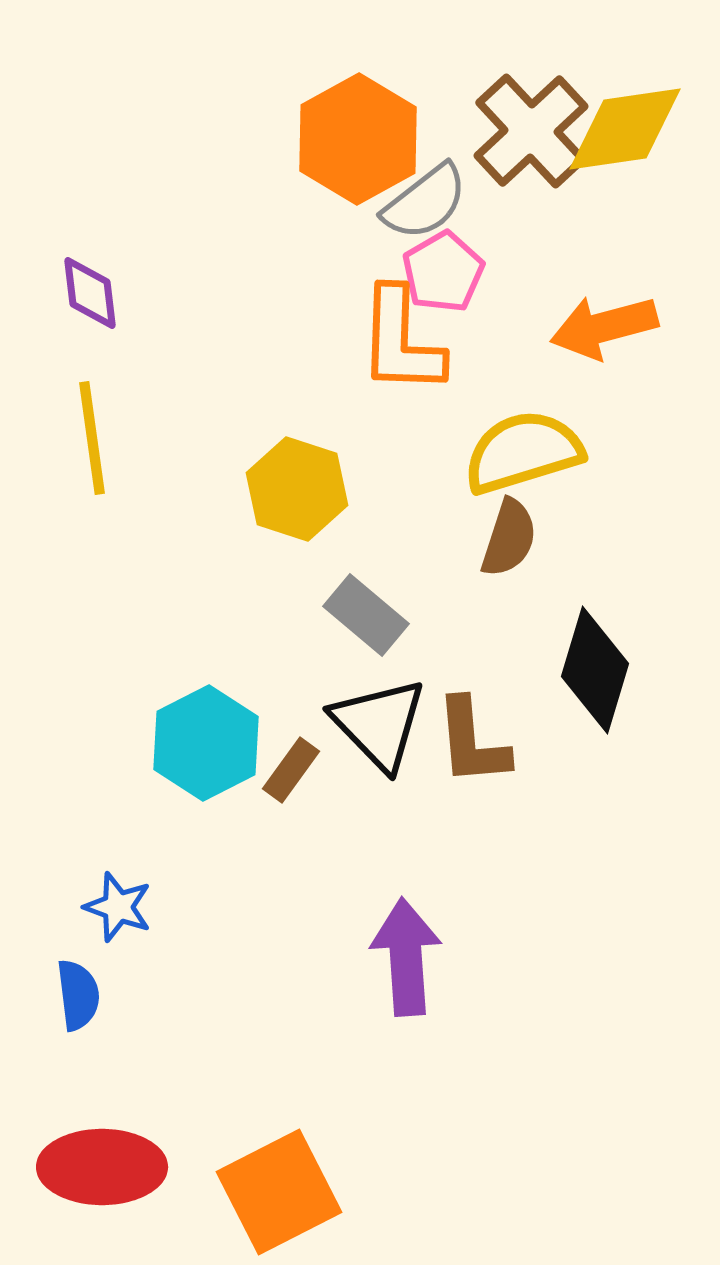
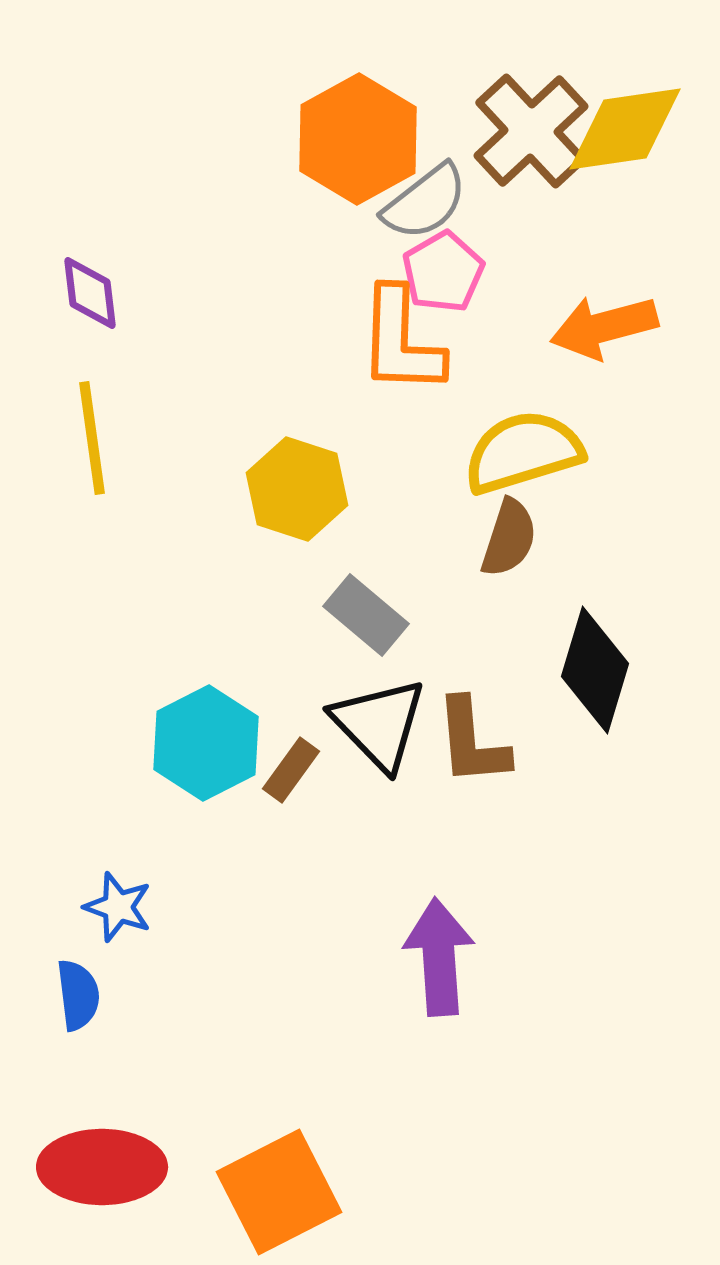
purple arrow: moved 33 px right
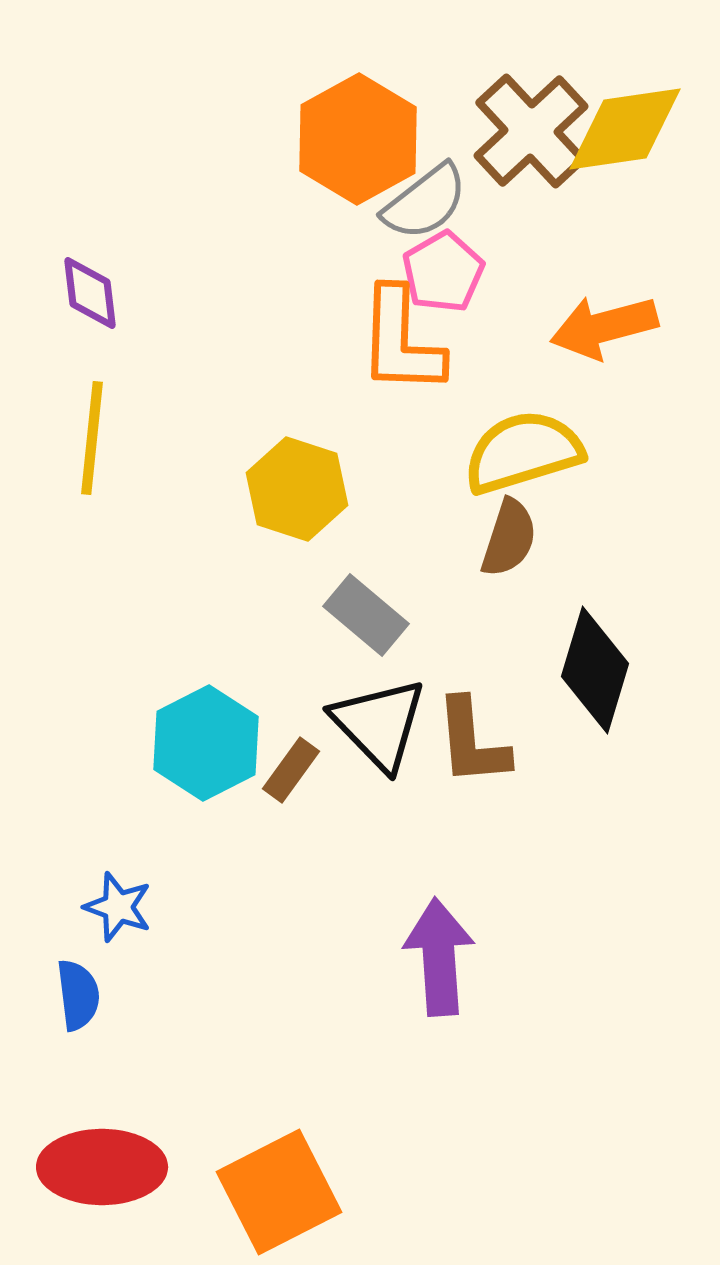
yellow line: rotated 14 degrees clockwise
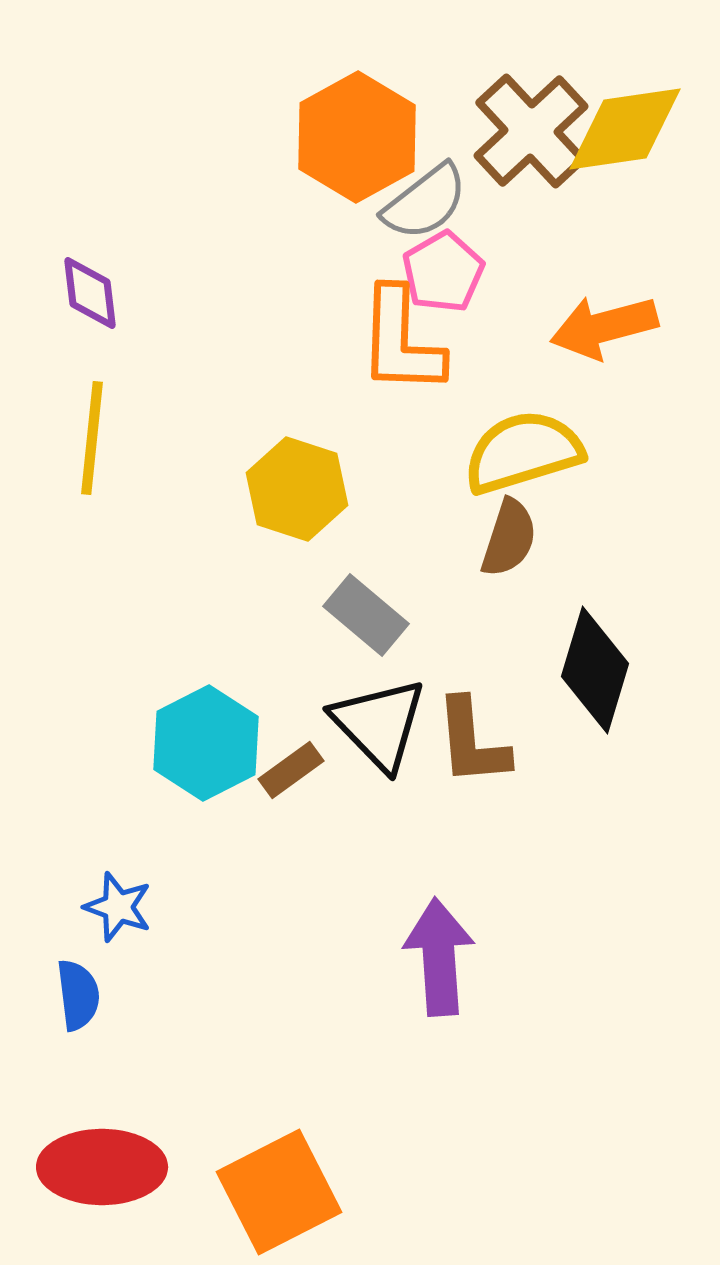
orange hexagon: moved 1 px left, 2 px up
brown rectangle: rotated 18 degrees clockwise
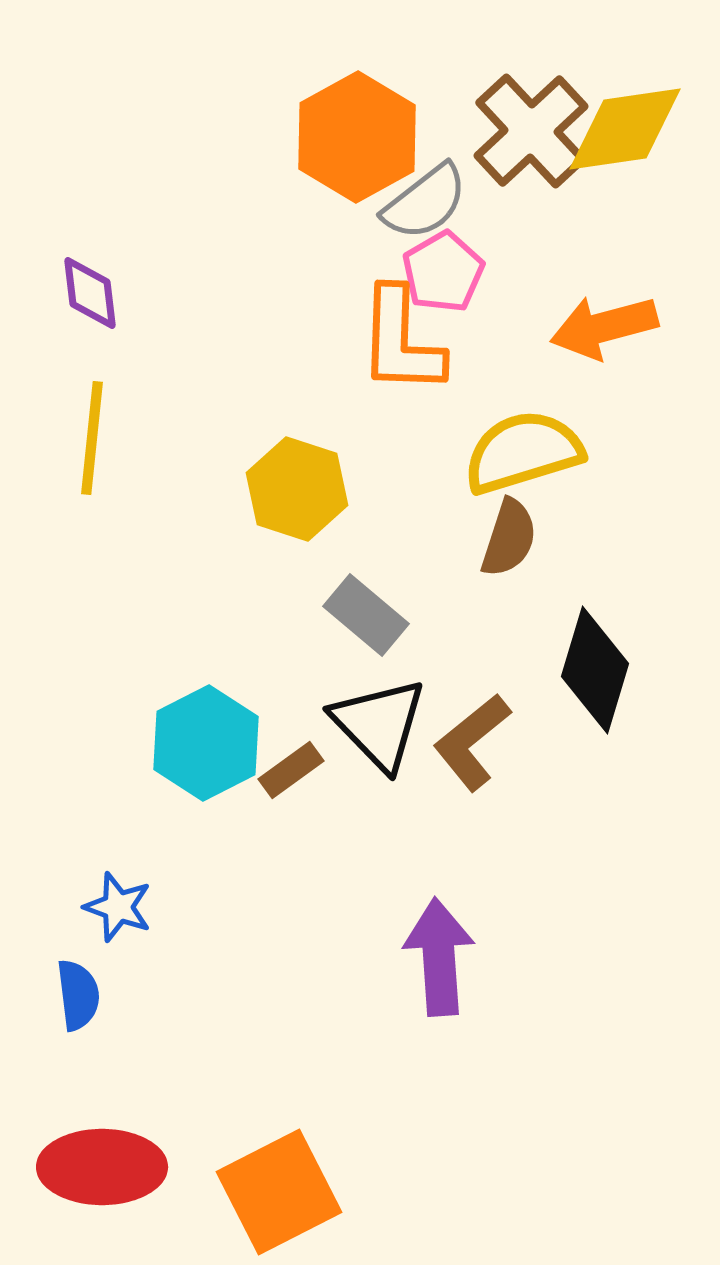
brown L-shape: rotated 56 degrees clockwise
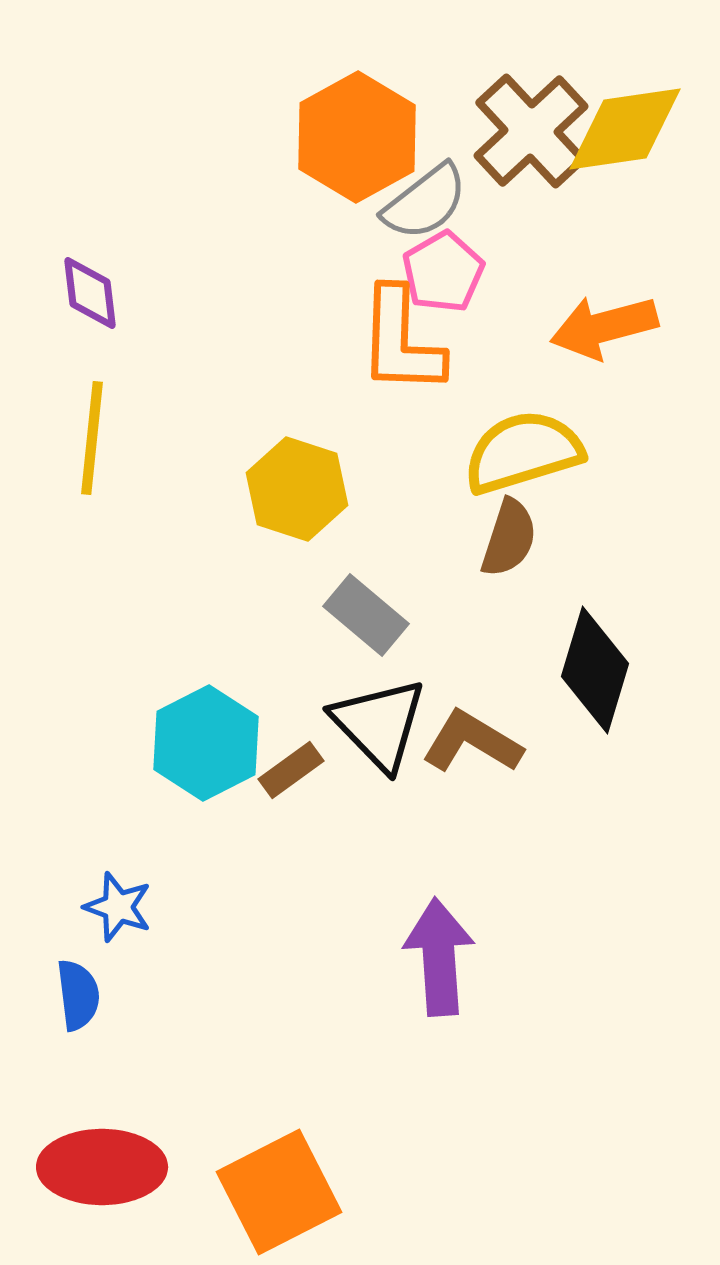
brown L-shape: rotated 70 degrees clockwise
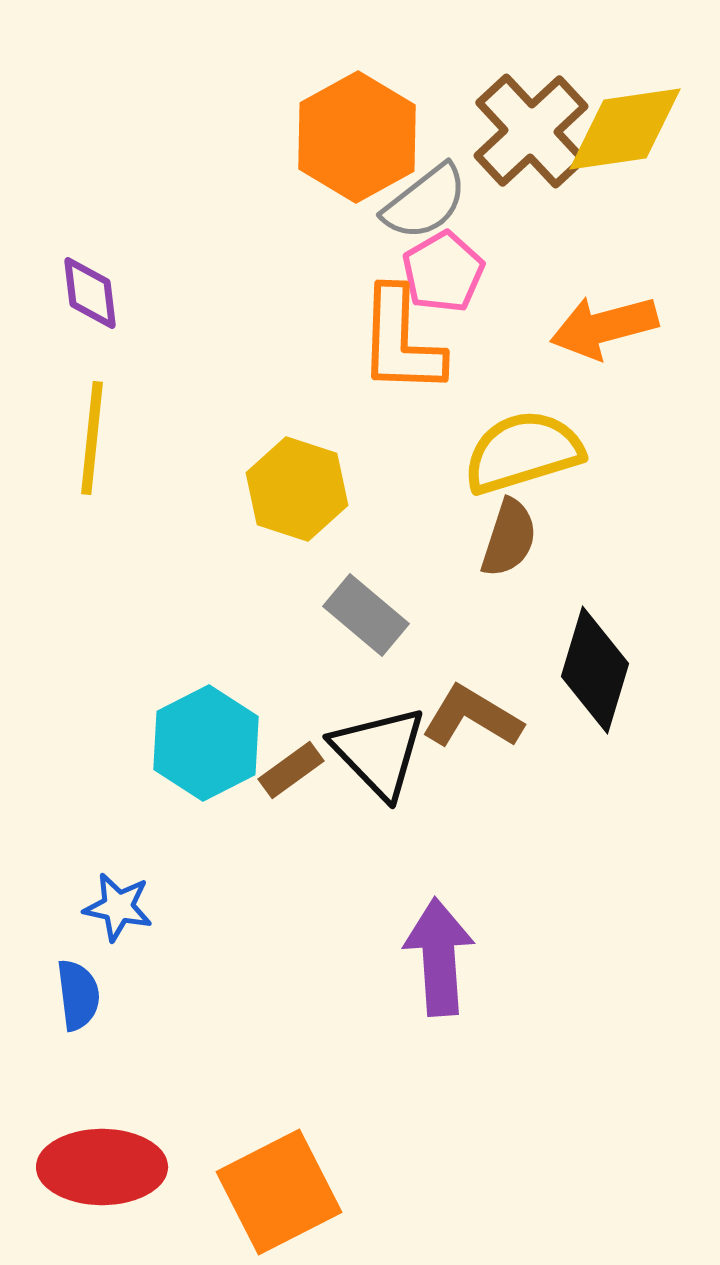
black triangle: moved 28 px down
brown L-shape: moved 25 px up
blue star: rotated 8 degrees counterclockwise
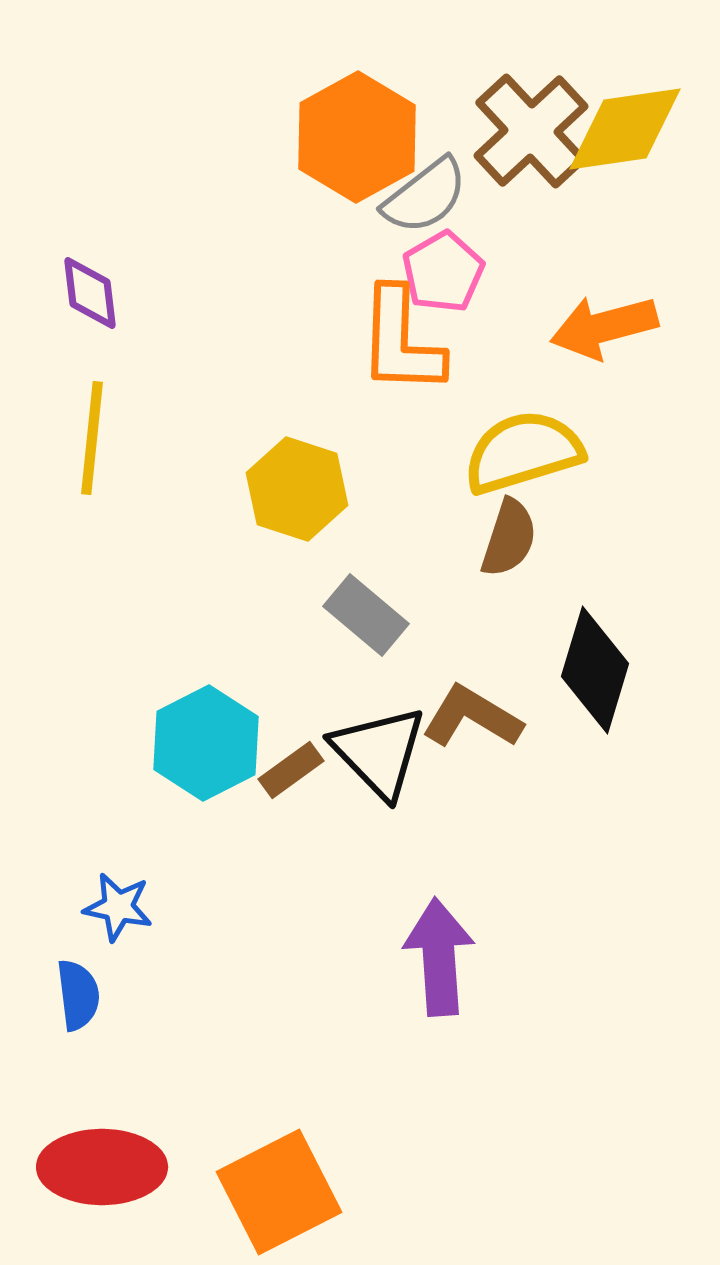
gray semicircle: moved 6 px up
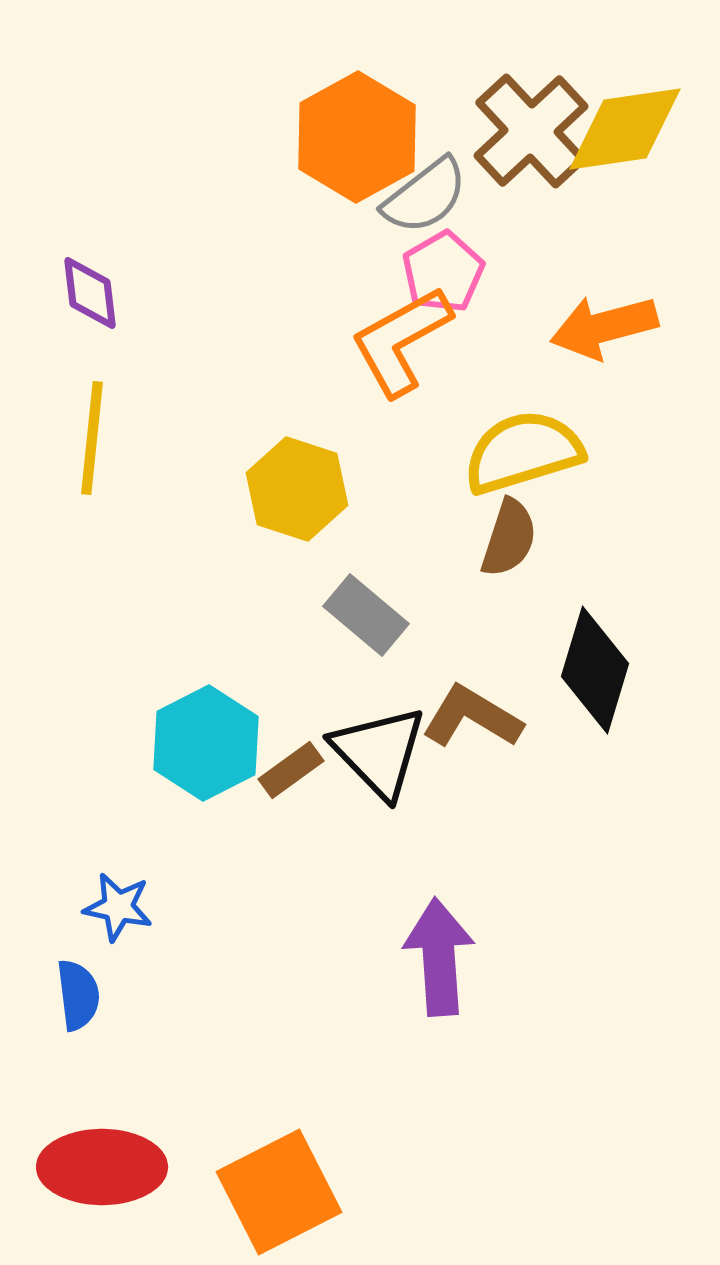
orange L-shape: rotated 59 degrees clockwise
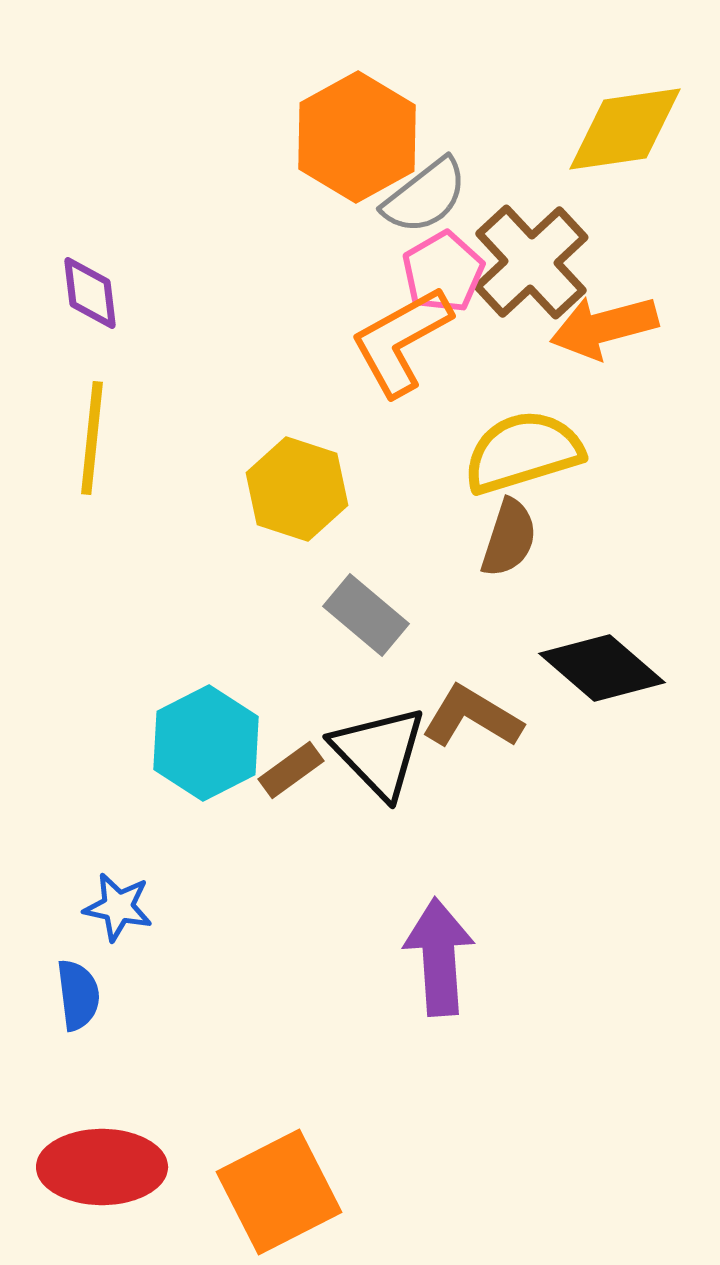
brown cross: moved 131 px down
black diamond: moved 7 px right, 2 px up; rotated 66 degrees counterclockwise
